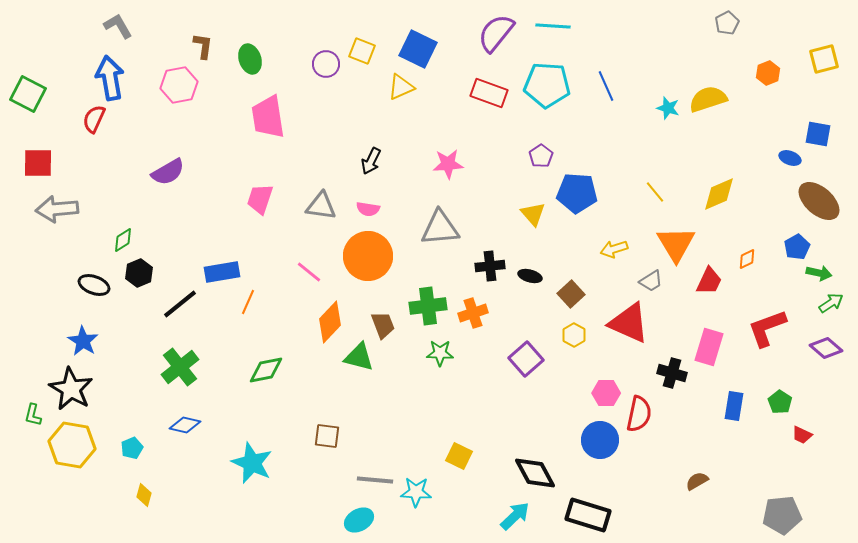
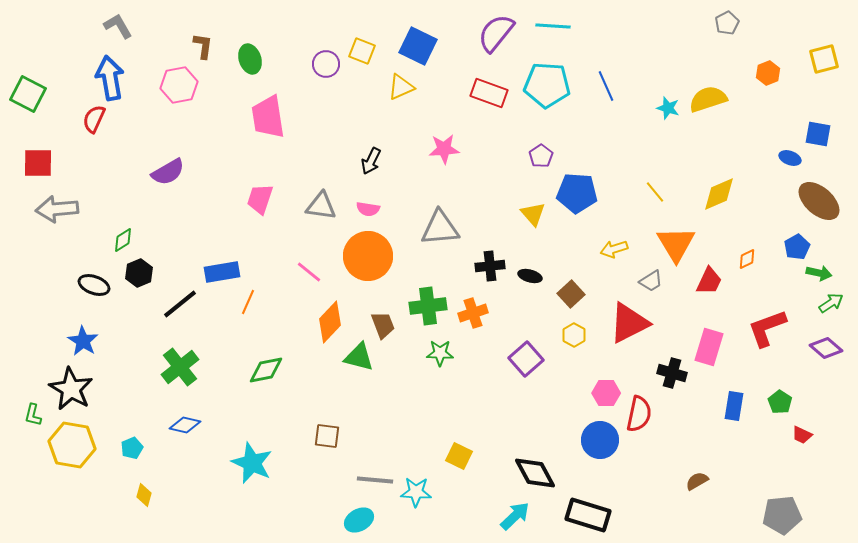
blue square at (418, 49): moved 3 px up
pink star at (448, 164): moved 4 px left, 15 px up
red triangle at (629, 323): rotated 51 degrees counterclockwise
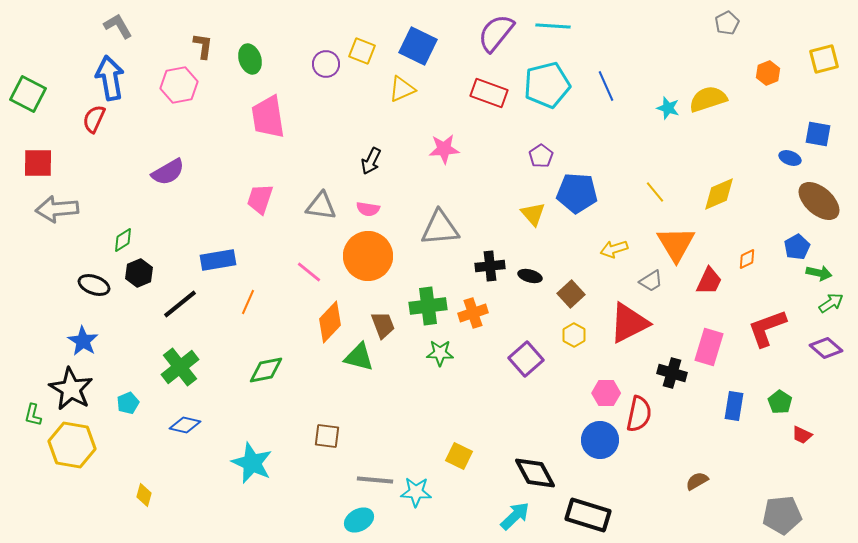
cyan pentagon at (547, 85): rotated 18 degrees counterclockwise
yellow triangle at (401, 87): moved 1 px right, 2 px down
blue rectangle at (222, 272): moved 4 px left, 12 px up
cyan pentagon at (132, 448): moved 4 px left, 45 px up
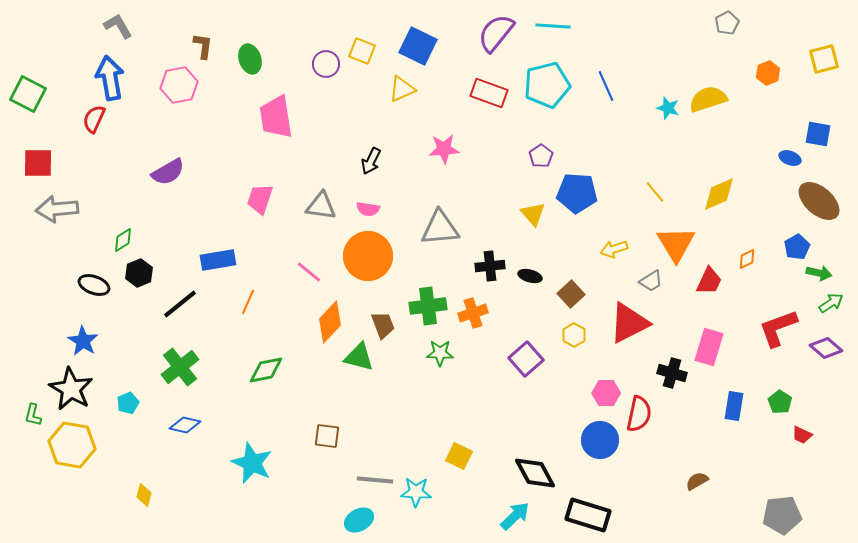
pink trapezoid at (268, 117): moved 8 px right
red L-shape at (767, 328): moved 11 px right
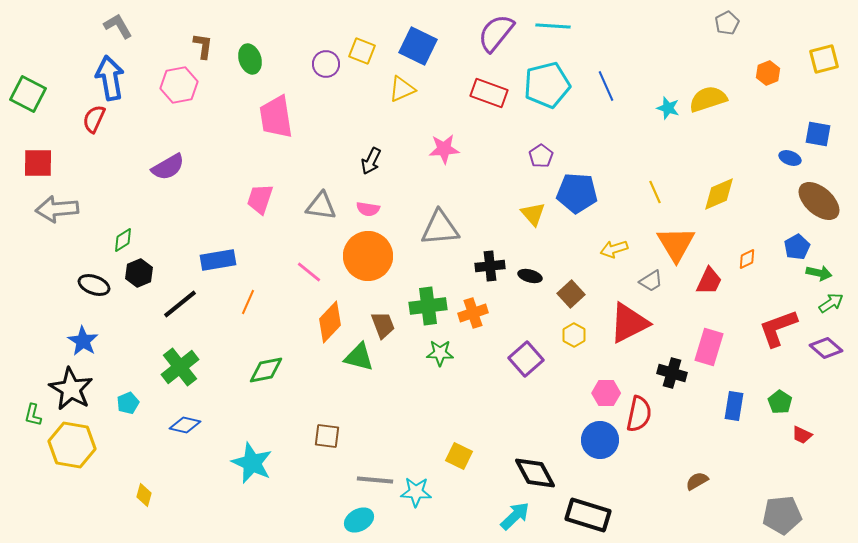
purple semicircle at (168, 172): moved 5 px up
yellow line at (655, 192): rotated 15 degrees clockwise
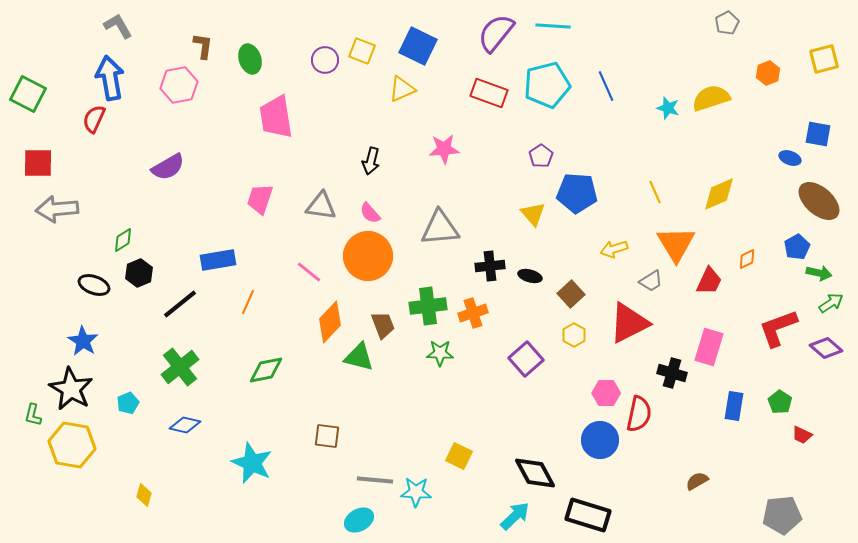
purple circle at (326, 64): moved 1 px left, 4 px up
yellow semicircle at (708, 99): moved 3 px right, 1 px up
black arrow at (371, 161): rotated 12 degrees counterclockwise
pink semicircle at (368, 209): moved 2 px right, 4 px down; rotated 40 degrees clockwise
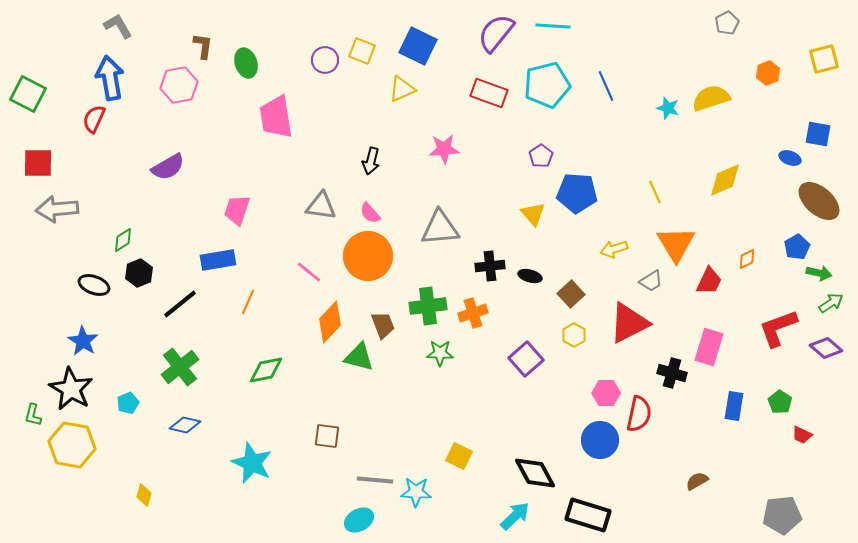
green ellipse at (250, 59): moved 4 px left, 4 px down
yellow diamond at (719, 194): moved 6 px right, 14 px up
pink trapezoid at (260, 199): moved 23 px left, 11 px down
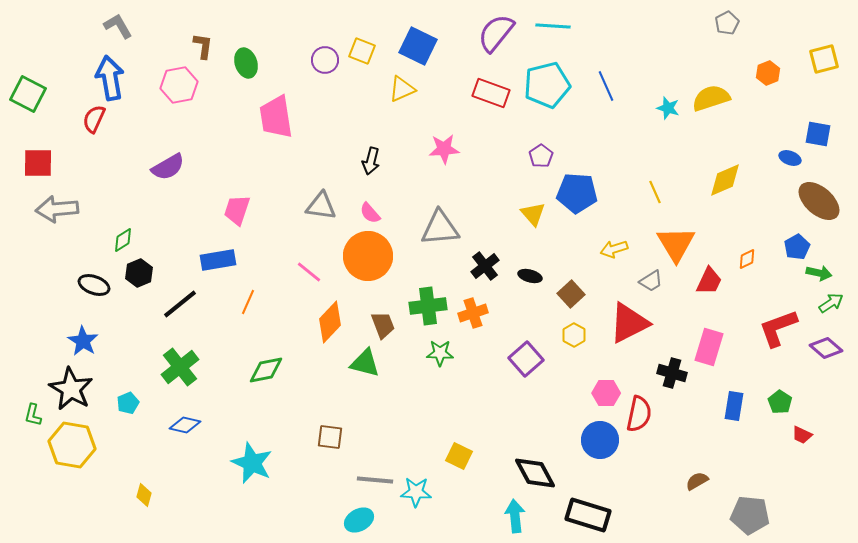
red rectangle at (489, 93): moved 2 px right
black cross at (490, 266): moved 5 px left; rotated 32 degrees counterclockwise
green triangle at (359, 357): moved 6 px right, 6 px down
brown square at (327, 436): moved 3 px right, 1 px down
gray pentagon at (782, 515): moved 32 px left; rotated 12 degrees clockwise
cyan arrow at (515, 516): rotated 52 degrees counterclockwise
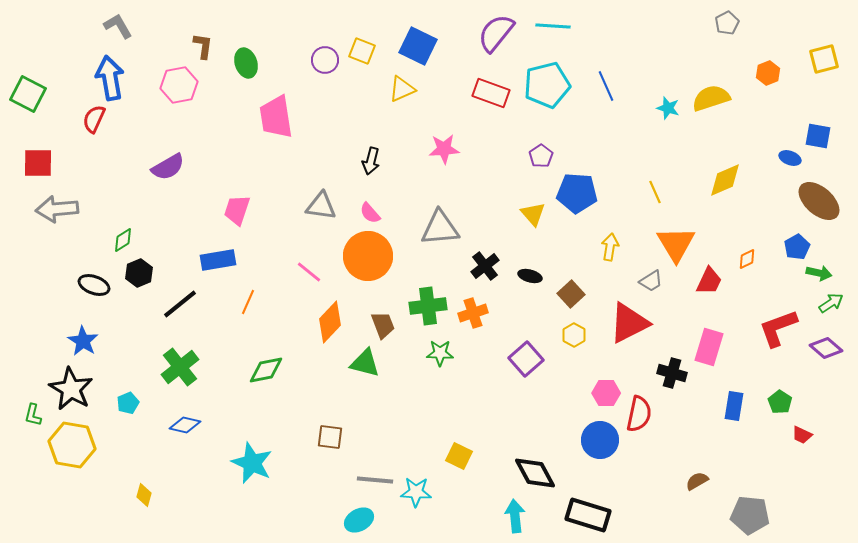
blue square at (818, 134): moved 2 px down
yellow arrow at (614, 249): moved 4 px left, 2 px up; rotated 116 degrees clockwise
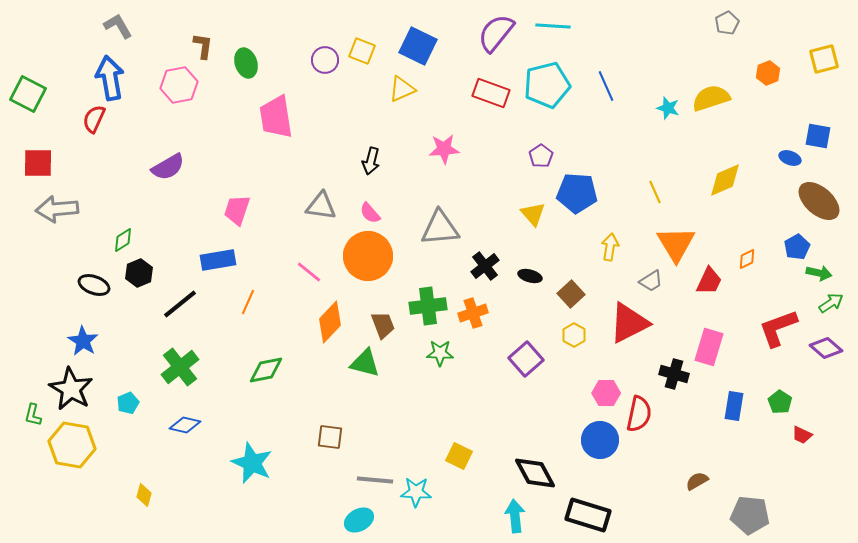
black cross at (672, 373): moved 2 px right, 1 px down
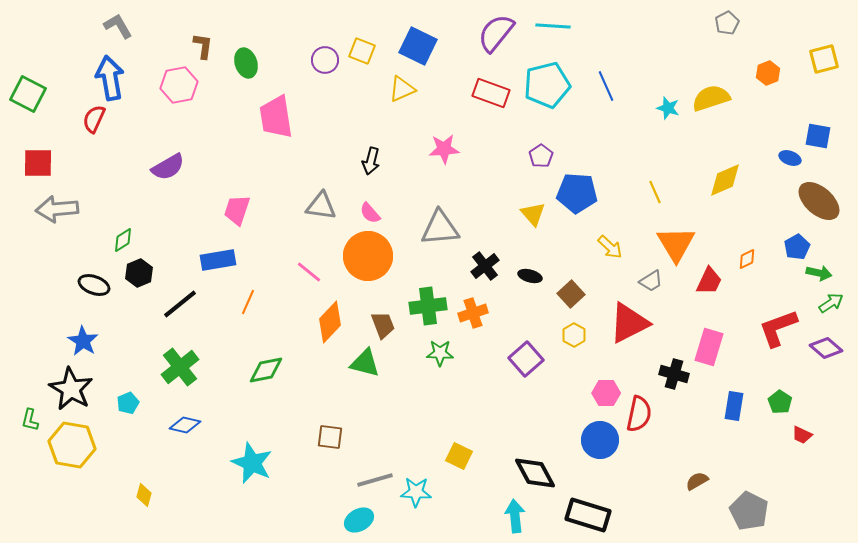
yellow arrow at (610, 247): rotated 124 degrees clockwise
green L-shape at (33, 415): moved 3 px left, 5 px down
gray line at (375, 480): rotated 21 degrees counterclockwise
gray pentagon at (750, 515): moved 1 px left, 4 px up; rotated 21 degrees clockwise
